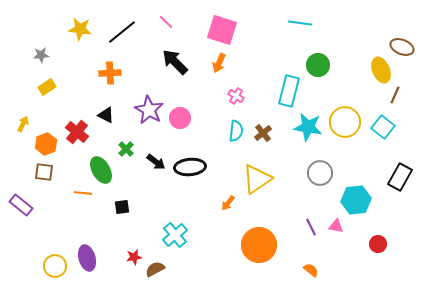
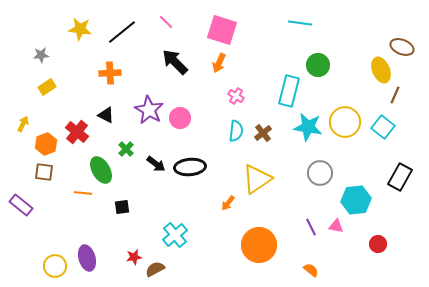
black arrow at (156, 162): moved 2 px down
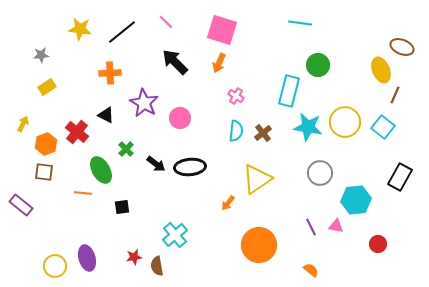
purple star at (149, 110): moved 5 px left, 7 px up
brown semicircle at (155, 269): moved 2 px right, 3 px up; rotated 72 degrees counterclockwise
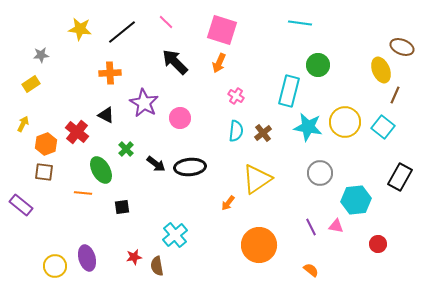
yellow rectangle at (47, 87): moved 16 px left, 3 px up
